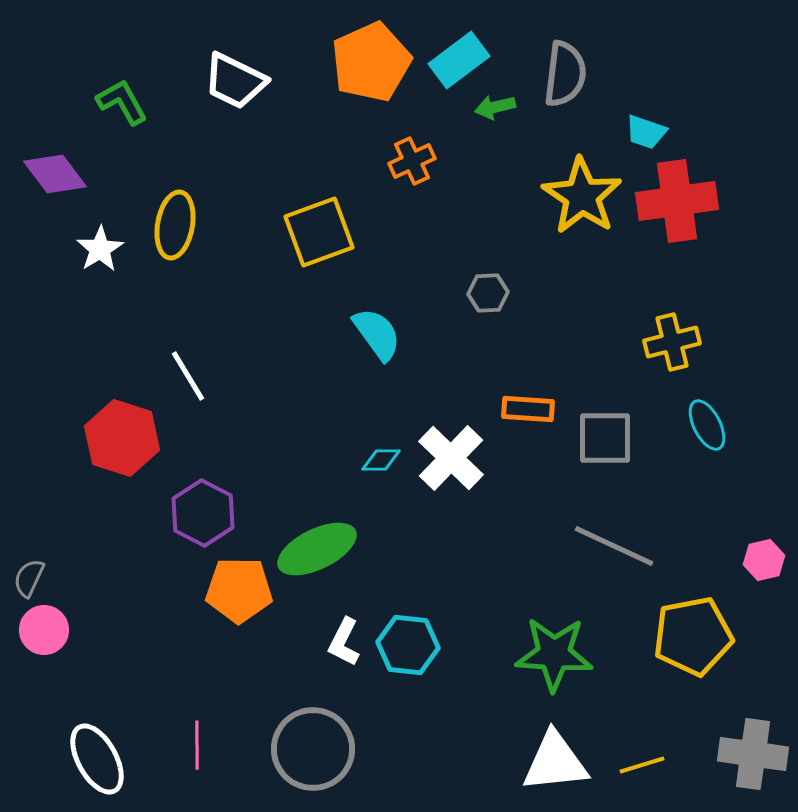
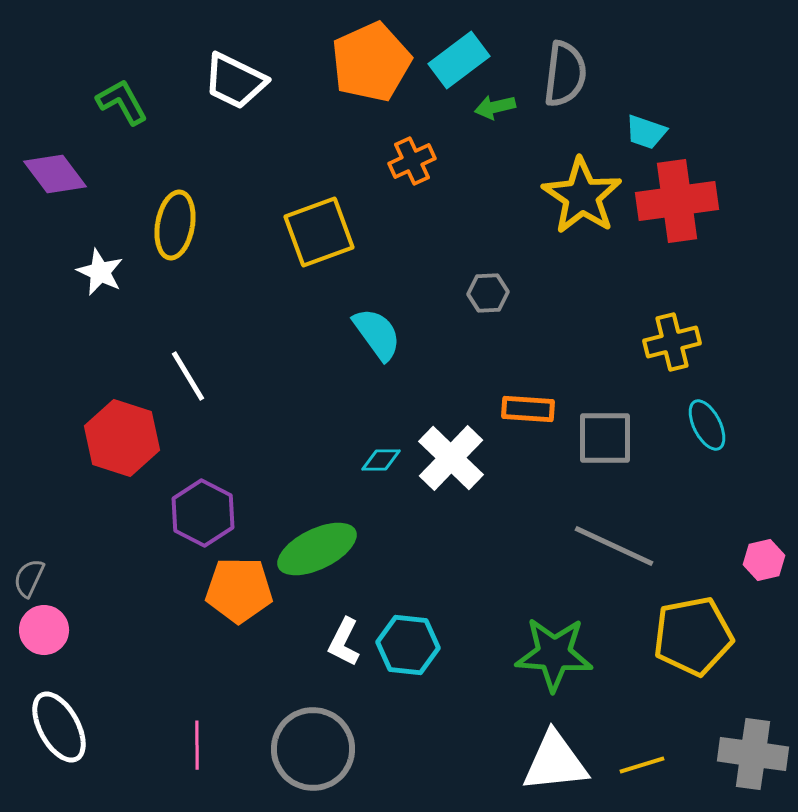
white star at (100, 249): moved 23 px down; rotated 15 degrees counterclockwise
white ellipse at (97, 759): moved 38 px left, 32 px up
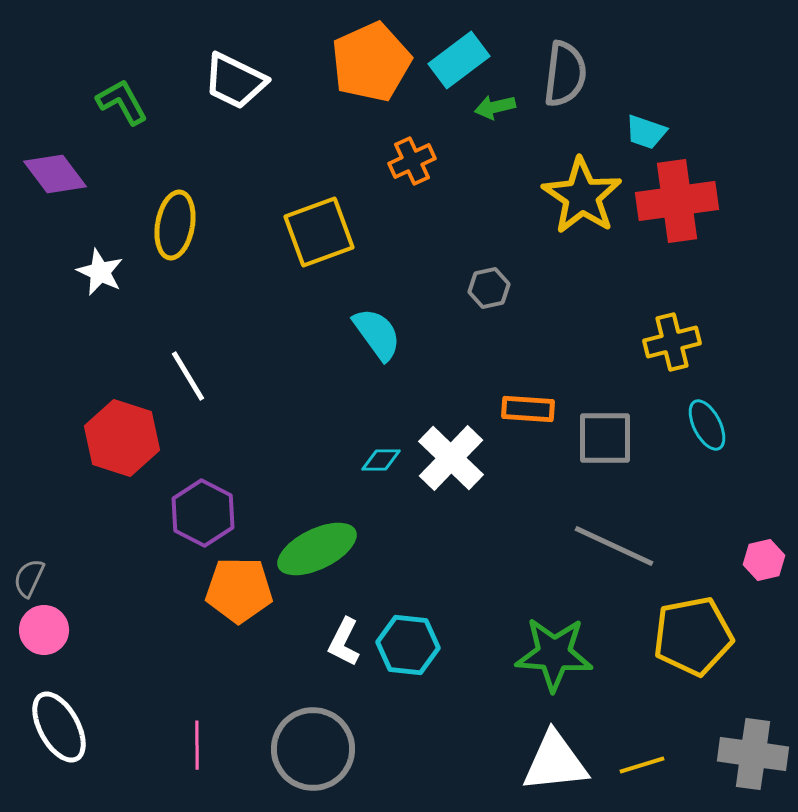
gray hexagon at (488, 293): moved 1 px right, 5 px up; rotated 9 degrees counterclockwise
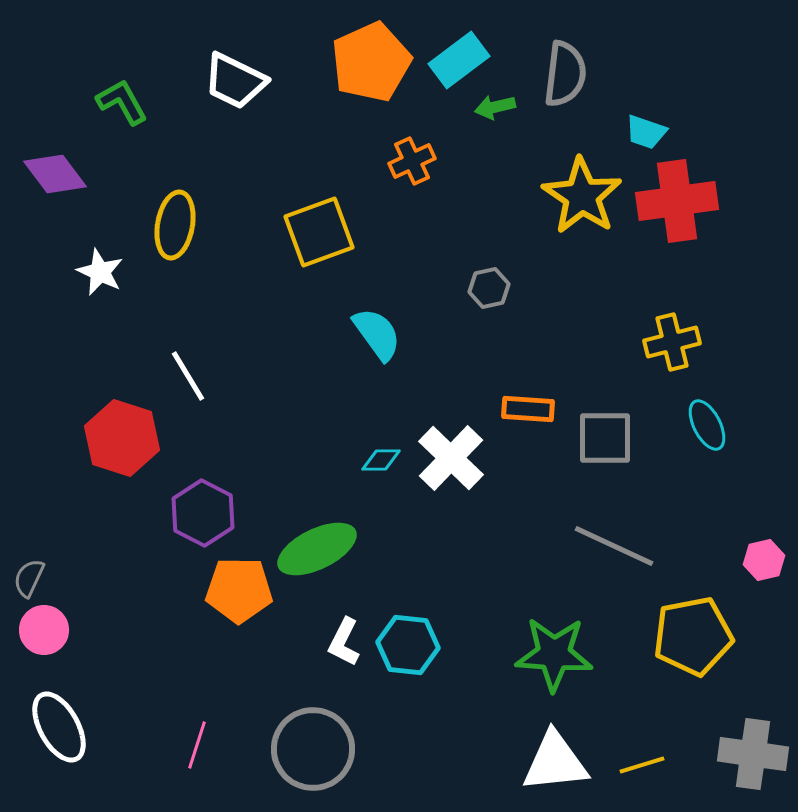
pink line at (197, 745): rotated 18 degrees clockwise
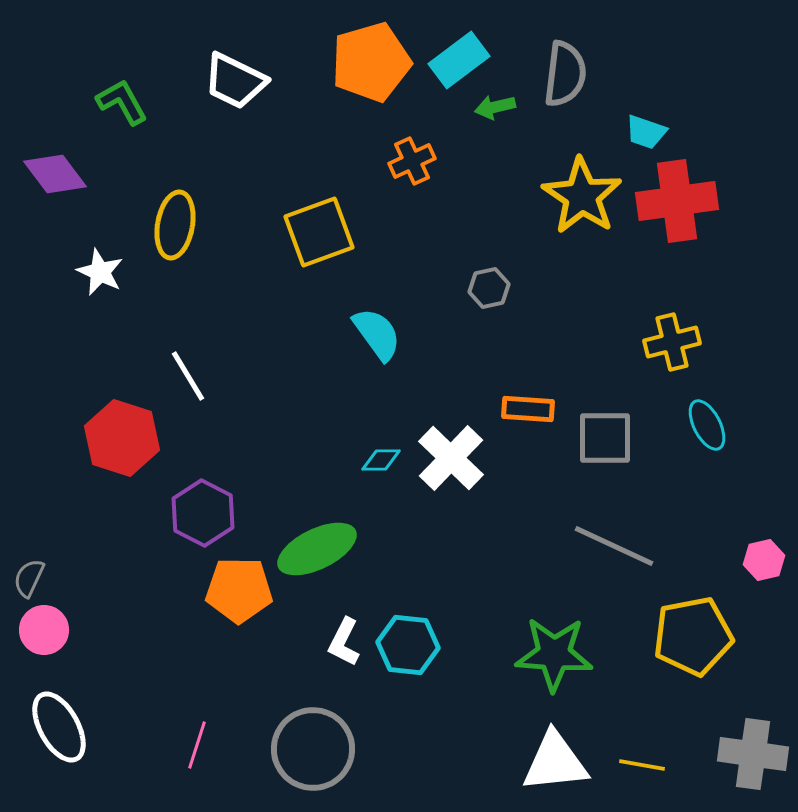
orange pentagon at (371, 62): rotated 8 degrees clockwise
yellow line at (642, 765): rotated 27 degrees clockwise
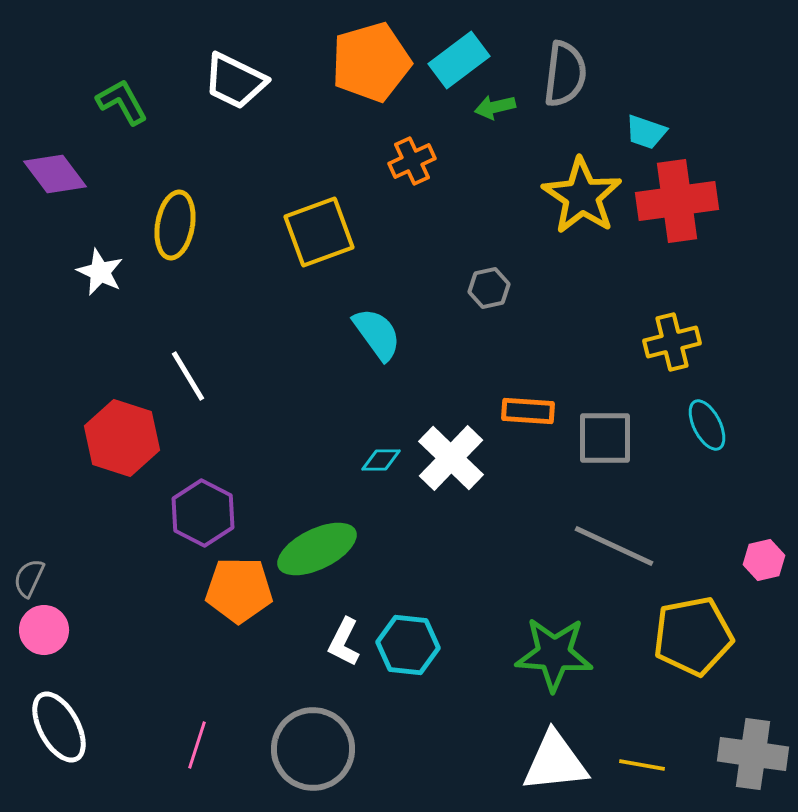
orange rectangle at (528, 409): moved 2 px down
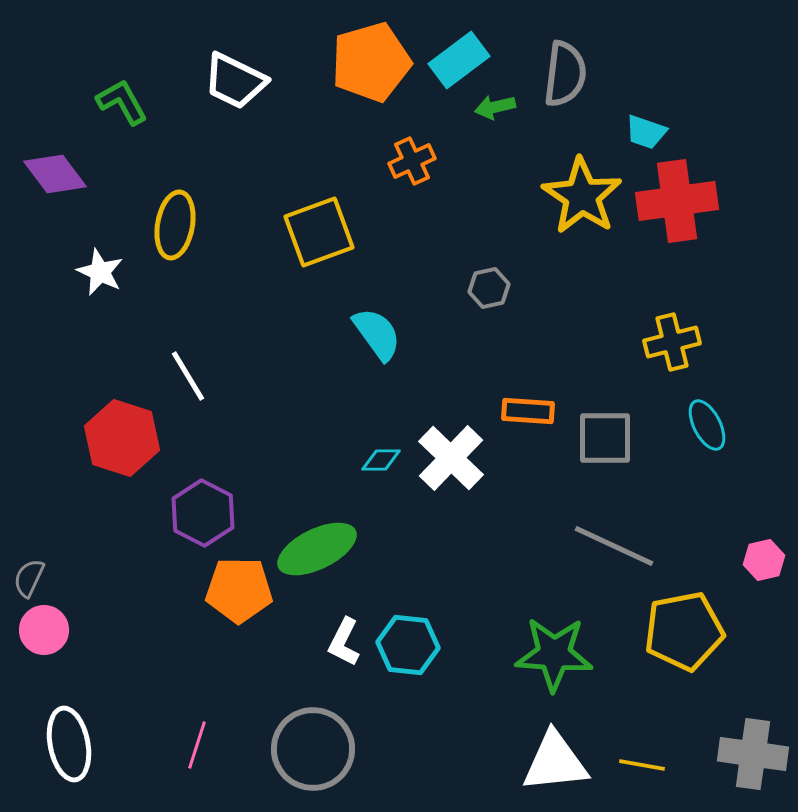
yellow pentagon at (693, 636): moved 9 px left, 5 px up
white ellipse at (59, 727): moved 10 px right, 17 px down; rotated 18 degrees clockwise
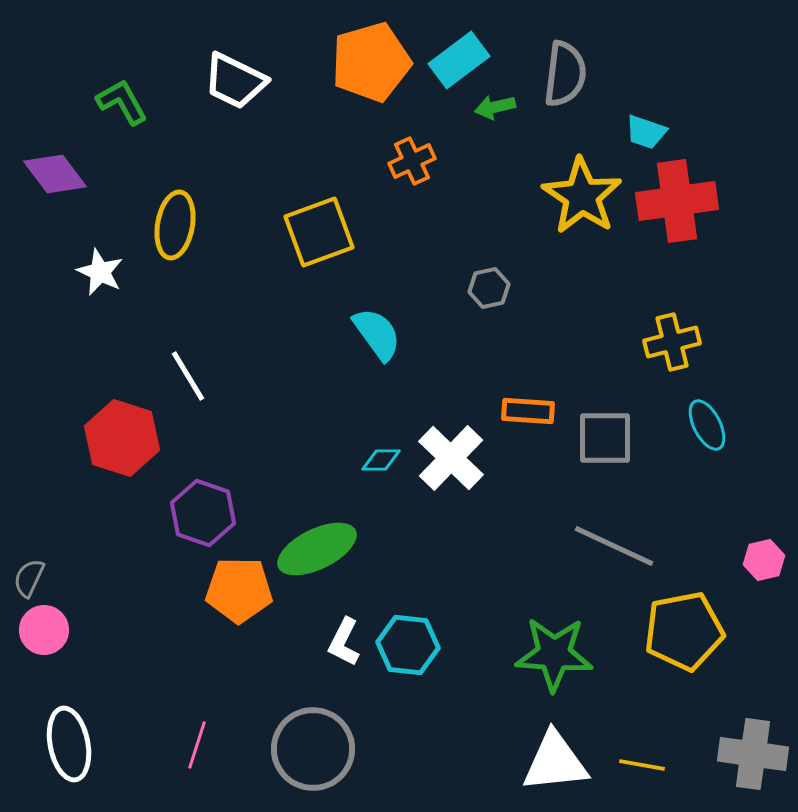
purple hexagon at (203, 513): rotated 8 degrees counterclockwise
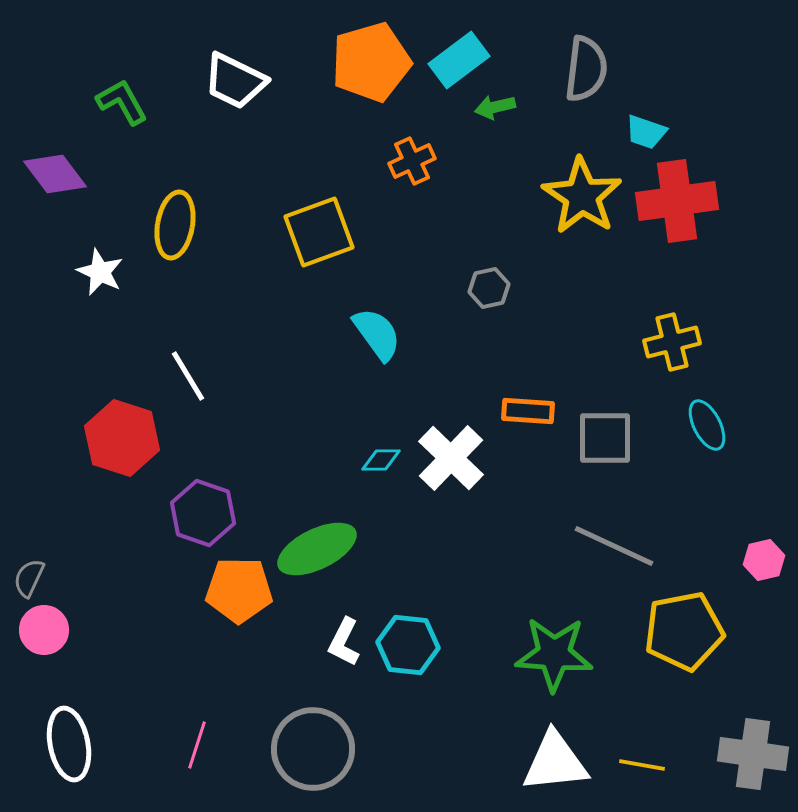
gray semicircle at (565, 74): moved 21 px right, 5 px up
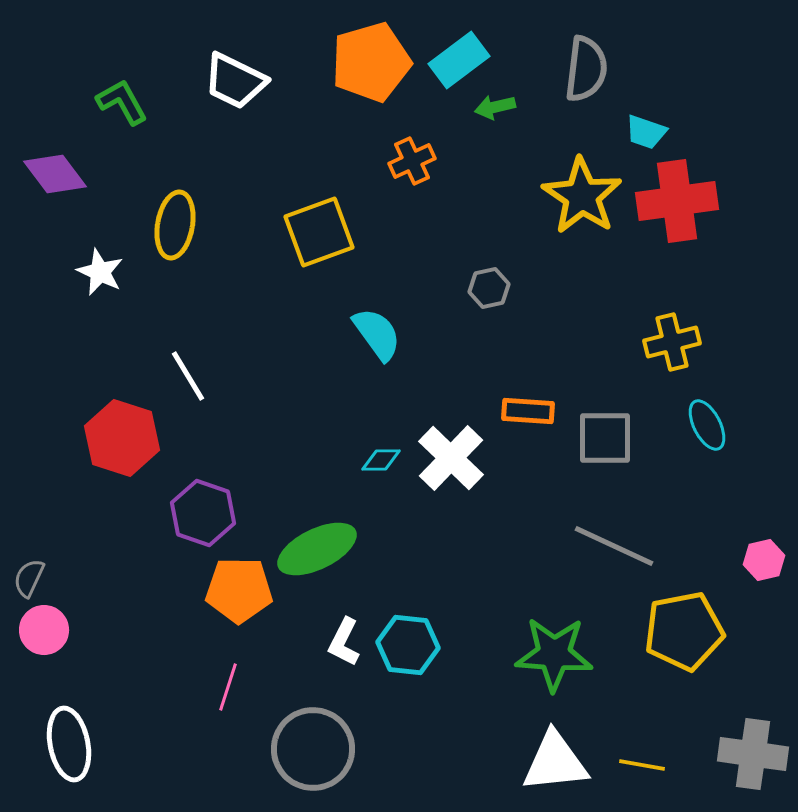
pink line at (197, 745): moved 31 px right, 58 px up
